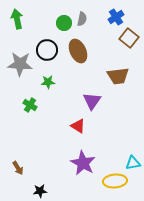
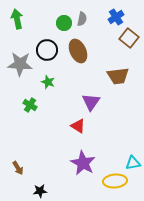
green star: rotated 24 degrees clockwise
purple triangle: moved 1 px left, 1 px down
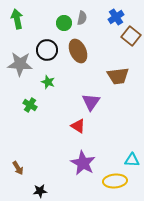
gray semicircle: moved 1 px up
brown square: moved 2 px right, 2 px up
cyan triangle: moved 1 px left, 3 px up; rotated 14 degrees clockwise
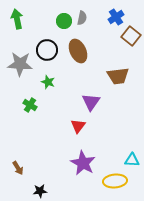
green circle: moved 2 px up
red triangle: rotated 35 degrees clockwise
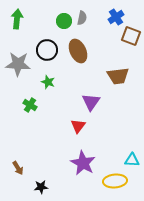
green arrow: rotated 18 degrees clockwise
brown square: rotated 18 degrees counterclockwise
gray star: moved 2 px left
black star: moved 1 px right, 4 px up
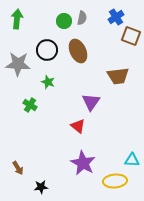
red triangle: rotated 28 degrees counterclockwise
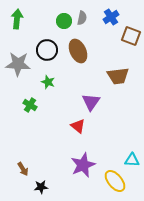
blue cross: moved 5 px left
purple star: moved 2 px down; rotated 20 degrees clockwise
brown arrow: moved 5 px right, 1 px down
yellow ellipse: rotated 55 degrees clockwise
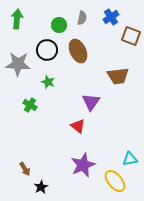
green circle: moved 5 px left, 4 px down
cyan triangle: moved 2 px left, 1 px up; rotated 14 degrees counterclockwise
brown arrow: moved 2 px right
black star: rotated 24 degrees counterclockwise
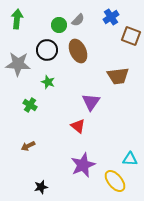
gray semicircle: moved 4 px left, 2 px down; rotated 32 degrees clockwise
cyan triangle: rotated 14 degrees clockwise
brown arrow: moved 3 px right, 23 px up; rotated 96 degrees clockwise
black star: rotated 16 degrees clockwise
